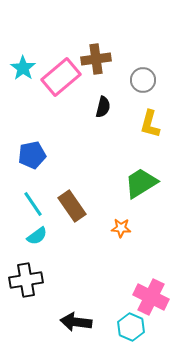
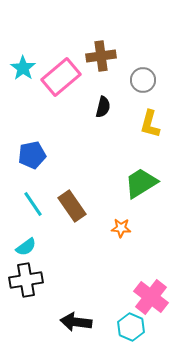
brown cross: moved 5 px right, 3 px up
cyan semicircle: moved 11 px left, 11 px down
pink cross: rotated 12 degrees clockwise
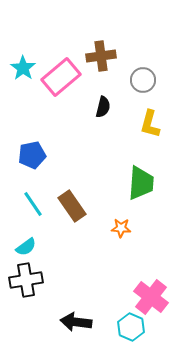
green trapezoid: rotated 126 degrees clockwise
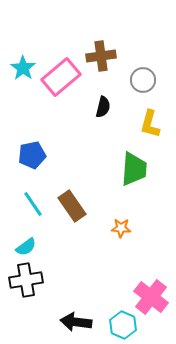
green trapezoid: moved 7 px left, 14 px up
cyan hexagon: moved 8 px left, 2 px up
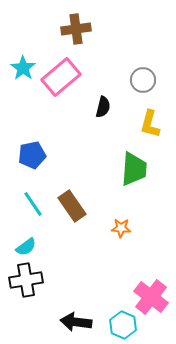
brown cross: moved 25 px left, 27 px up
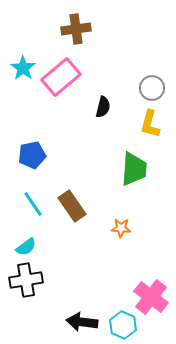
gray circle: moved 9 px right, 8 px down
black arrow: moved 6 px right
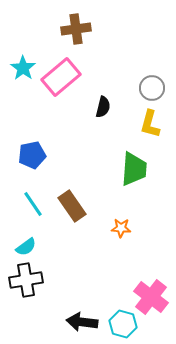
cyan hexagon: moved 1 px up; rotated 8 degrees counterclockwise
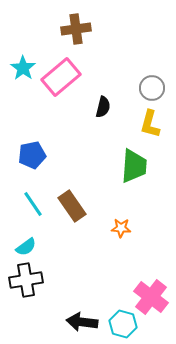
green trapezoid: moved 3 px up
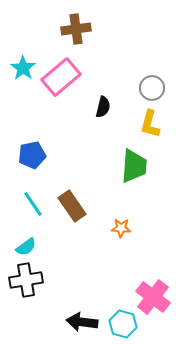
pink cross: moved 2 px right
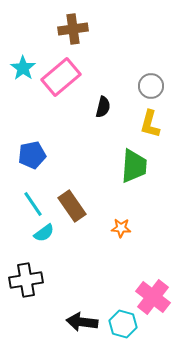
brown cross: moved 3 px left
gray circle: moved 1 px left, 2 px up
cyan semicircle: moved 18 px right, 14 px up
